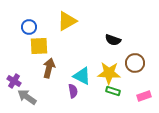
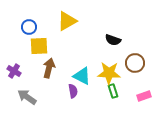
purple cross: moved 10 px up
green rectangle: rotated 56 degrees clockwise
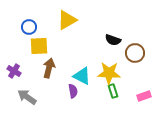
yellow triangle: moved 1 px up
brown circle: moved 10 px up
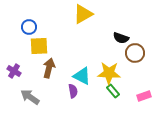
yellow triangle: moved 16 px right, 6 px up
black semicircle: moved 8 px right, 2 px up
green rectangle: rotated 24 degrees counterclockwise
gray arrow: moved 3 px right
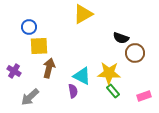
gray arrow: rotated 78 degrees counterclockwise
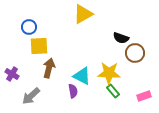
purple cross: moved 2 px left, 3 px down
gray arrow: moved 1 px right, 1 px up
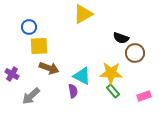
brown arrow: rotated 96 degrees clockwise
yellow star: moved 2 px right
